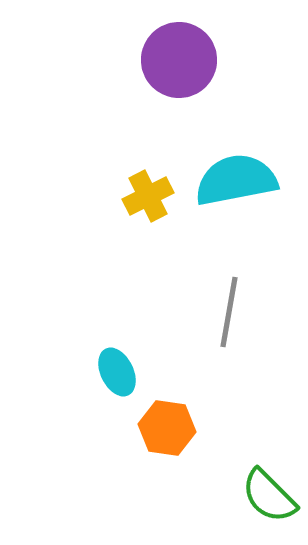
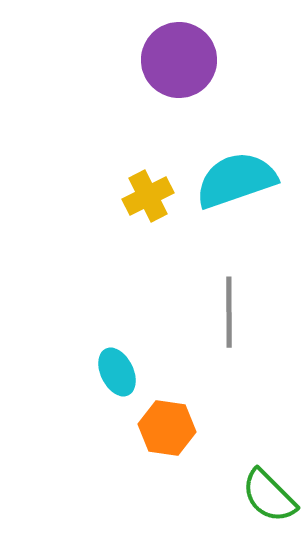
cyan semicircle: rotated 8 degrees counterclockwise
gray line: rotated 10 degrees counterclockwise
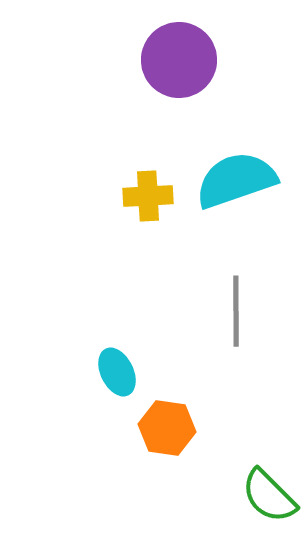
yellow cross: rotated 24 degrees clockwise
gray line: moved 7 px right, 1 px up
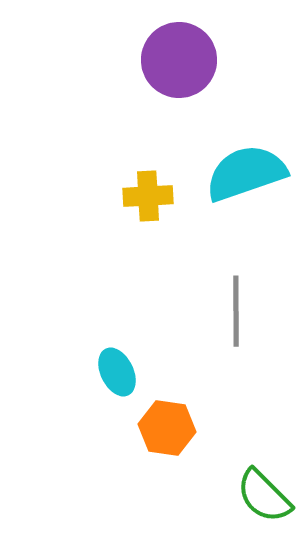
cyan semicircle: moved 10 px right, 7 px up
green semicircle: moved 5 px left
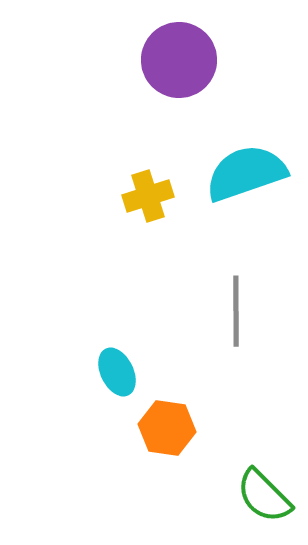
yellow cross: rotated 15 degrees counterclockwise
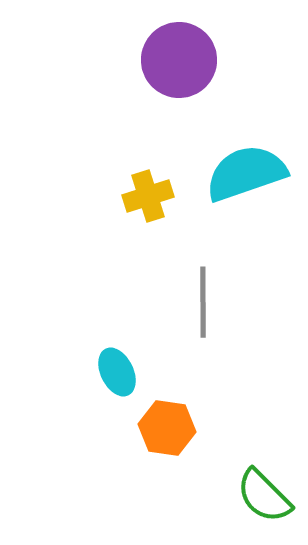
gray line: moved 33 px left, 9 px up
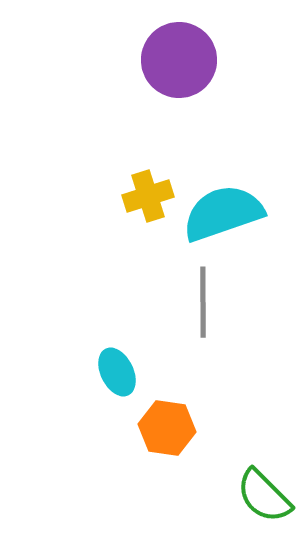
cyan semicircle: moved 23 px left, 40 px down
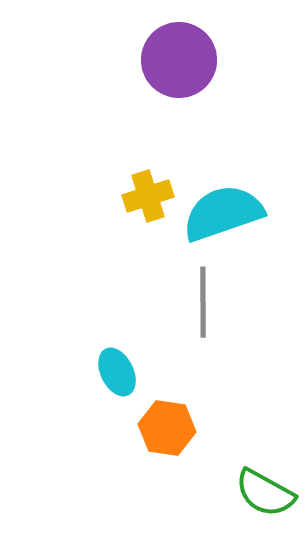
green semicircle: moved 1 px right, 3 px up; rotated 16 degrees counterclockwise
